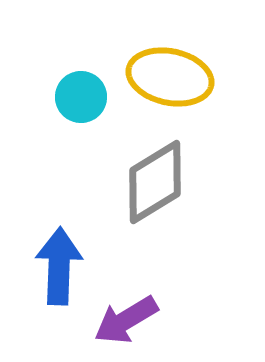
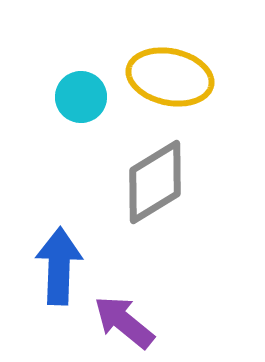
purple arrow: moved 2 px left, 2 px down; rotated 70 degrees clockwise
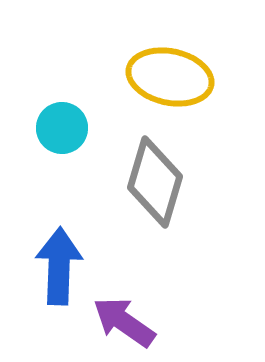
cyan circle: moved 19 px left, 31 px down
gray diamond: rotated 42 degrees counterclockwise
purple arrow: rotated 4 degrees counterclockwise
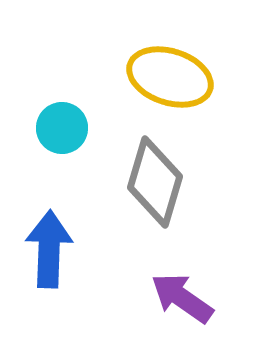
yellow ellipse: rotated 6 degrees clockwise
blue arrow: moved 10 px left, 17 px up
purple arrow: moved 58 px right, 24 px up
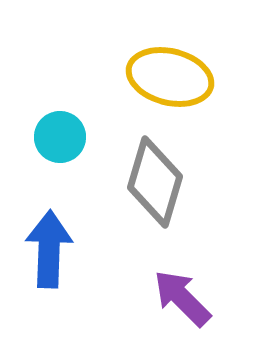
yellow ellipse: rotated 4 degrees counterclockwise
cyan circle: moved 2 px left, 9 px down
purple arrow: rotated 10 degrees clockwise
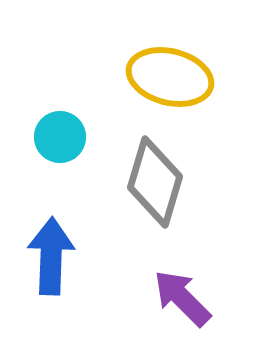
blue arrow: moved 2 px right, 7 px down
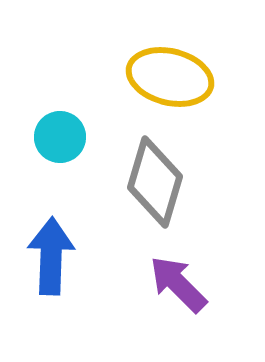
purple arrow: moved 4 px left, 14 px up
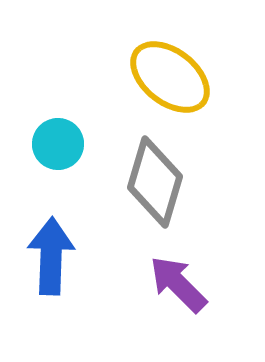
yellow ellipse: rotated 24 degrees clockwise
cyan circle: moved 2 px left, 7 px down
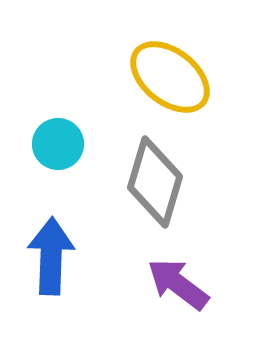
purple arrow: rotated 8 degrees counterclockwise
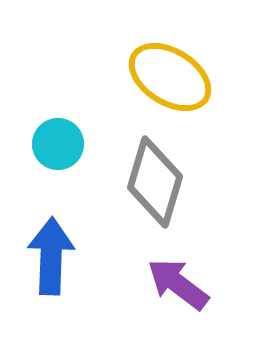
yellow ellipse: rotated 6 degrees counterclockwise
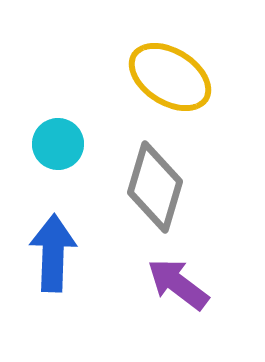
gray diamond: moved 5 px down
blue arrow: moved 2 px right, 3 px up
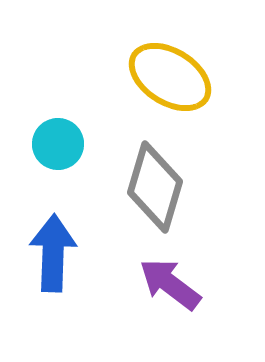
purple arrow: moved 8 px left
